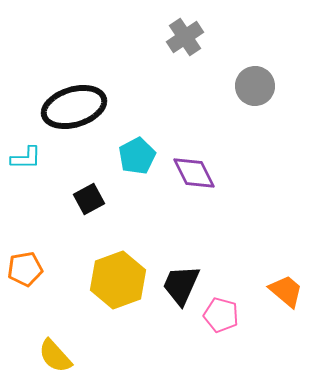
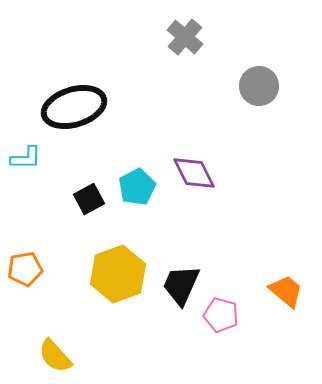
gray cross: rotated 15 degrees counterclockwise
gray circle: moved 4 px right
cyan pentagon: moved 31 px down
yellow hexagon: moved 6 px up
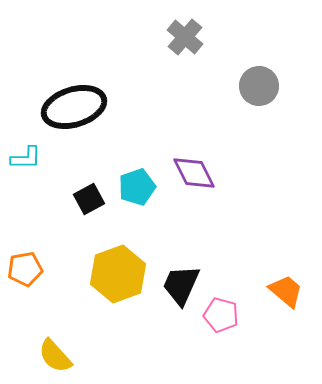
cyan pentagon: rotated 9 degrees clockwise
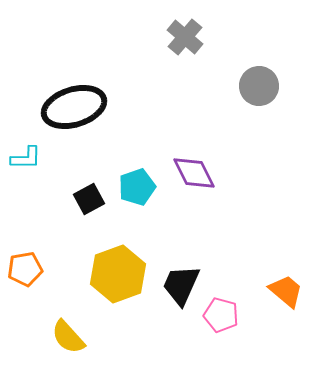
yellow semicircle: moved 13 px right, 19 px up
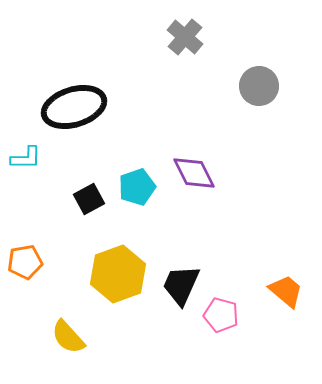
orange pentagon: moved 7 px up
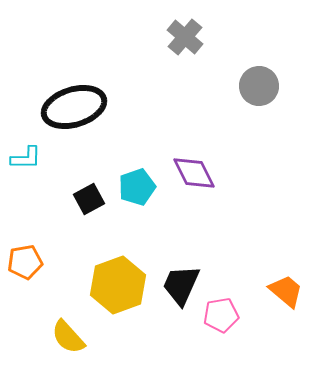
yellow hexagon: moved 11 px down
pink pentagon: rotated 24 degrees counterclockwise
